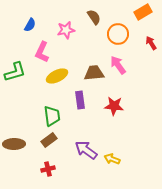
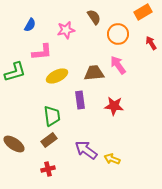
pink L-shape: rotated 120 degrees counterclockwise
brown ellipse: rotated 35 degrees clockwise
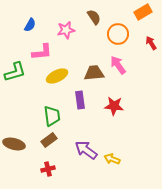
brown ellipse: rotated 20 degrees counterclockwise
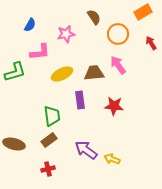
pink star: moved 4 px down
pink L-shape: moved 2 px left
yellow ellipse: moved 5 px right, 2 px up
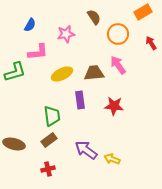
pink L-shape: moved 2 px left
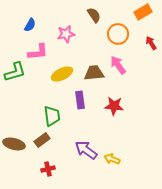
brown semicircle: moved 2 px up
brown rectangle: moved 7 px left
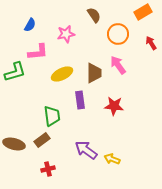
brown trapezoid: rotated 95 degrees clockwise
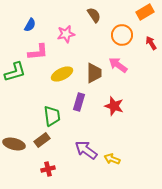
orange rectangle: moved 2 px right
orange circle: moved 4 px right, 1 px down
pink arrow: rotated 18 degrees counterclockwise
purple rectangle: moved 1 px left, 2 px down; rotated 24 degrees clockwise
red star: rotated 12 degrees clockwise
